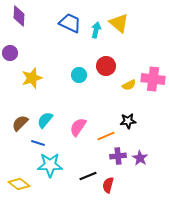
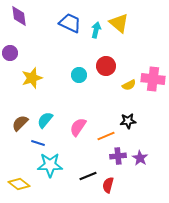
purple diamond: rotated 10 degrees counterclockwise
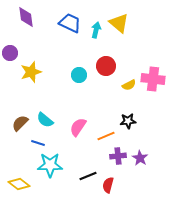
purple diamond: moved 7 px right, 1 px down
yellow star: moved 1 px left, 6 px up
cyan semicircle: rotated 90 degrees counterclockwise
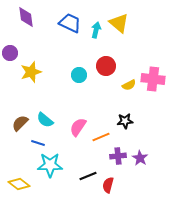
black star: moved 3 px left
orange line: moved 5 px left, 1 px down
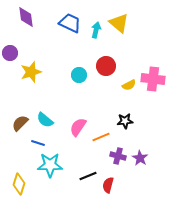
purple cross: rotated 21 degrees clockwise
yellow diamond: rotated 70 degrees clockwise
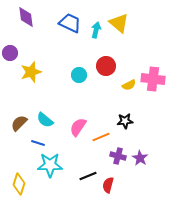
brown semicircle: moved 1 px left
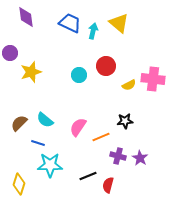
cyan arrow: moved 3 px left, 1 px down
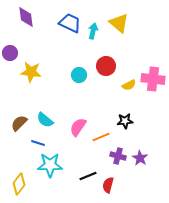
yellow star: rotated 25 degrees clockwise
yellow diamond: rotated 20 degrees clockwise
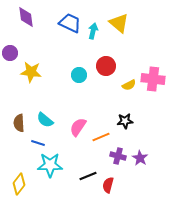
brown semicircle: rotated 48 degrees counterclockwise
